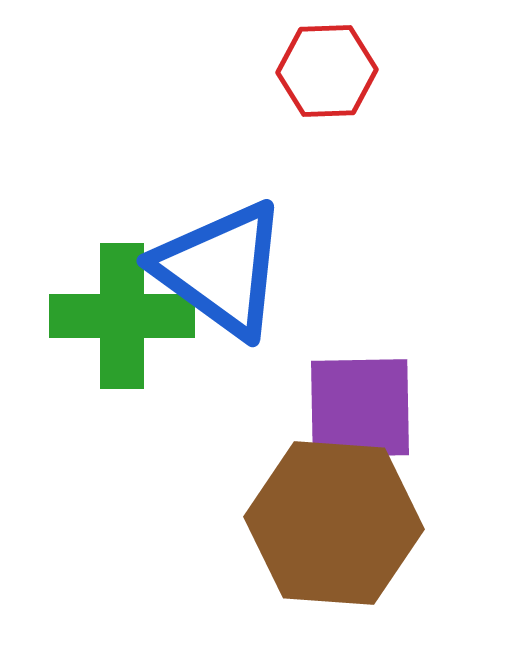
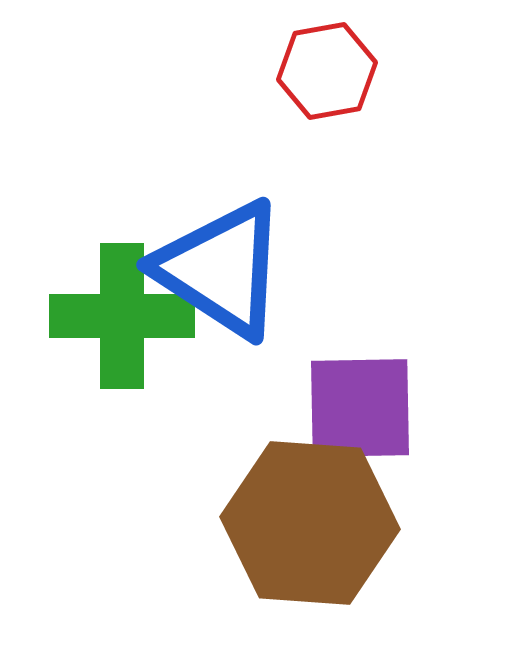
red hexagon: rotated 8 degrees counterclockwise
blue triangle: rotated 3 degrees counterclockwise
brown hexagon: moved 24 px left
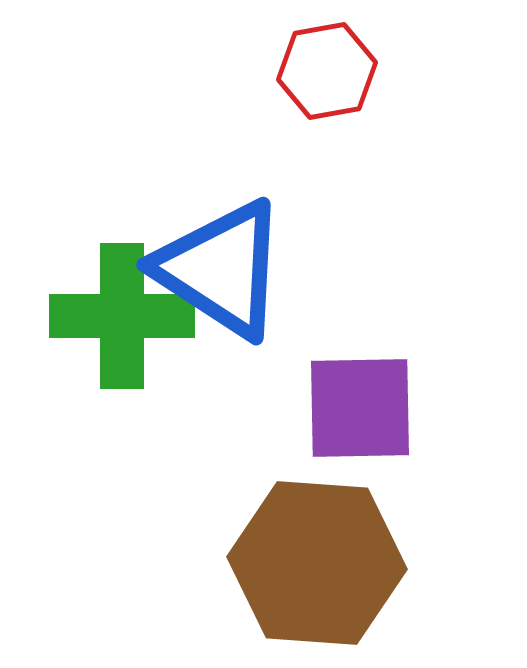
brown hexagon: moved 7 px right, 40 px down
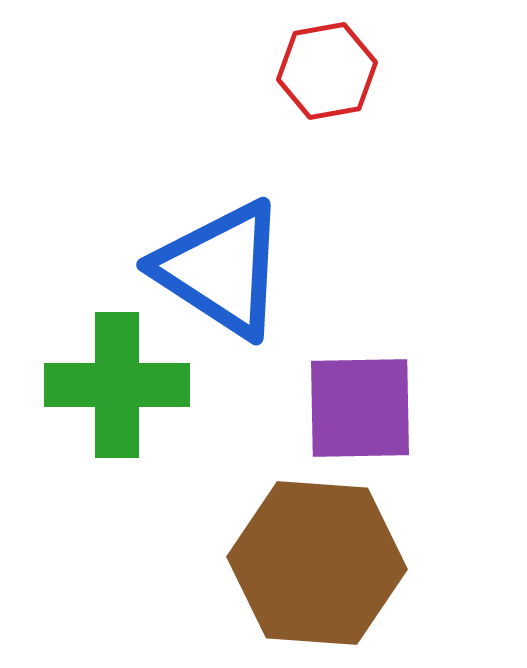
green cross: moved 5 px left, 69 px down
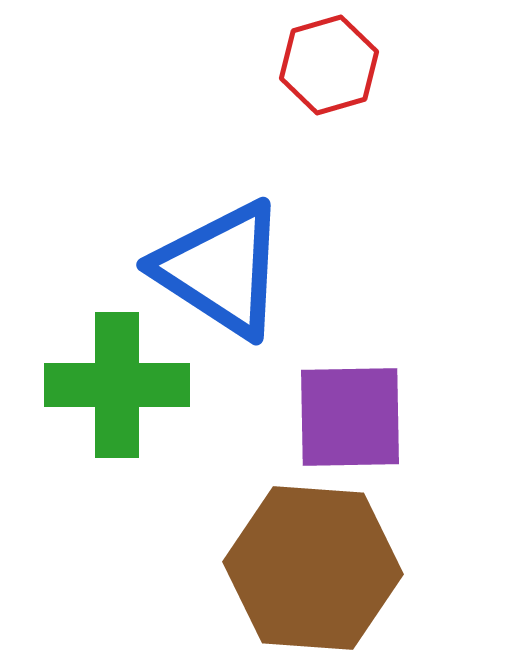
red hexagon: moved 2 px right, 6 px up; rotated 6 degrees counterclockwise
purple square: moved 10 px left, 9 px down
brown hexagon: moved 4 px left, 5 px down
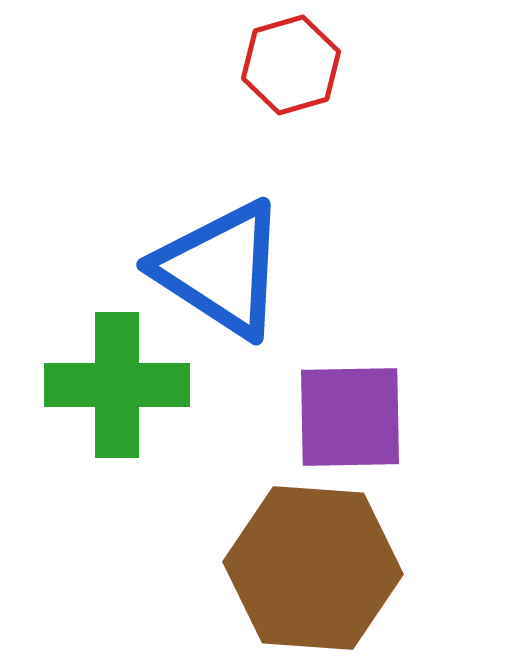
red hexagon: moved 38 px left
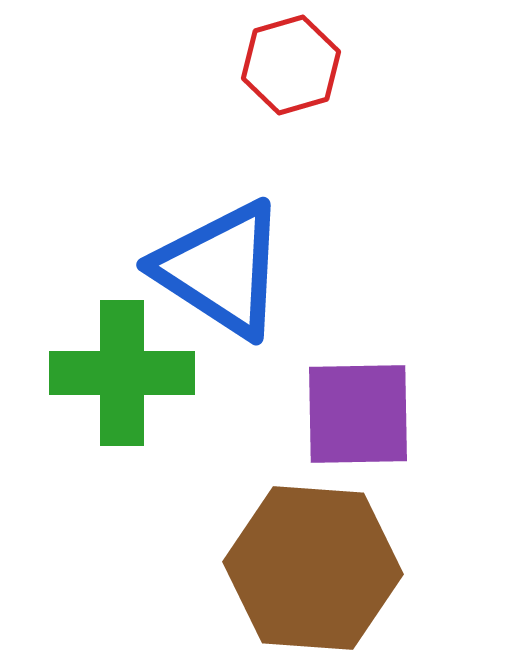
green cross: moved 5 px right, 12 px up
purple square: moved 8 px right, 3 px up
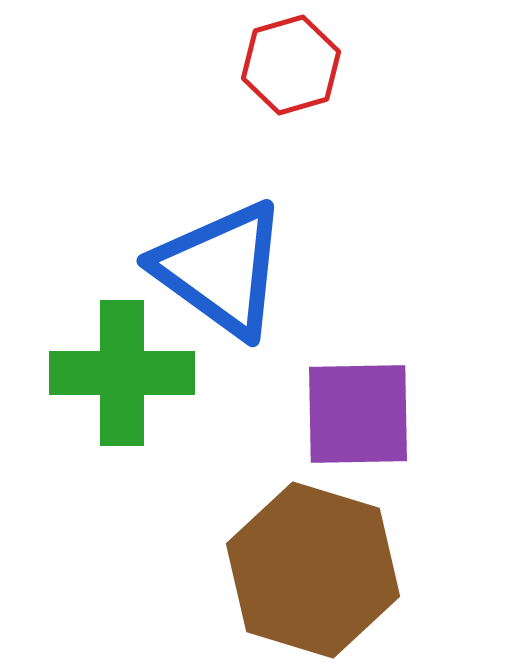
blue triangle: rotated 3 degrees clockwise
brown hexagon: moved 2 px down; rotated 13 degrees clockwise
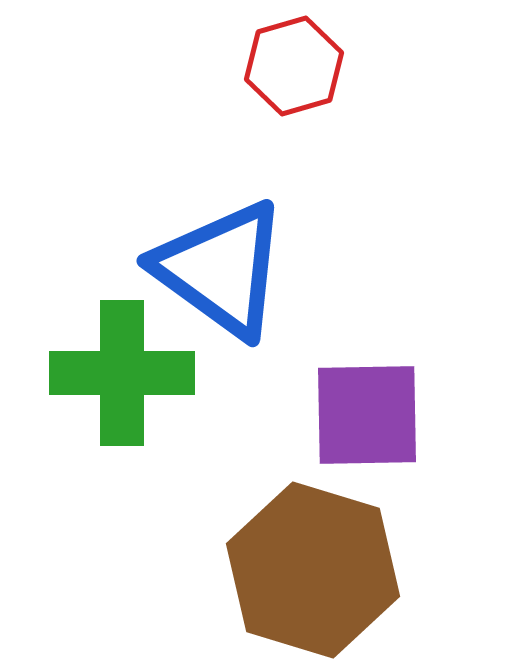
red hexagon: moved 3 px right, 1 px down
purple square: moved 9 px right, 1 px down
